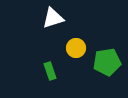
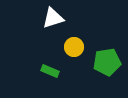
yellow circle: moved 2 px left, 1 px up
green rectangle: rotated 48 degrees counterclockwise
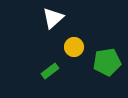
white triangle: rotated 25 degrees counterclockwise
green rectangle: rotated 60 degrees counterclockwise
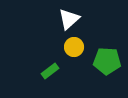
white triangle: moved 16 px right, 1 px down
green pentagon: moved 1 px up; rotated 12 degrees clockwise
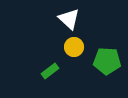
white triangle: rotated 35 degrees counterclockwise
